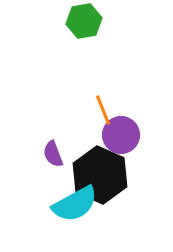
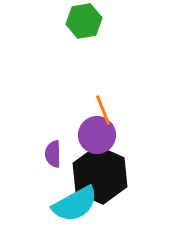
purple circle: moved 24 px left
purple semicircle: rotated 20 degrees clockwise
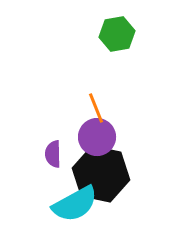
green hexagon: moved 33 px right, 13 px down
orange line: moved 7 px left, 2 px up
purple circle: moved 2 px down
black hexagon: moved 1 px right, 1 px up; rotated 12 degrees counterclockwise
